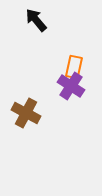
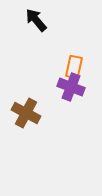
purple cross: moved 1 px down; rotated 12 degrees counterclockwise
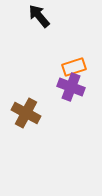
black arrow: moved 3 px right, 4 px up
orange rectangle: rotated 60 degrees clockwise
